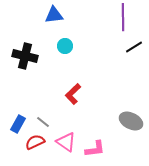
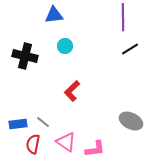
black line: moved 4 px left, 2 px down
red L-shape: moved 1 px left, 3 px up
blue rectangle: rotated 54 degrees clockwise
red semicircle: moved 2 px left, 2 px down; rotated 54 degrees counterclockwise
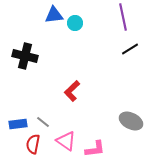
purple line: rotated 12 degrees counterclockwise
cyan circle: moved 10 px right, 23 px up
pink triangle: moved 1 px up
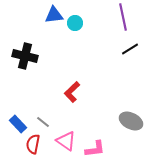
red L-shape: moved 1 px down
blue rectangle: rotated 54 degrees clockwise
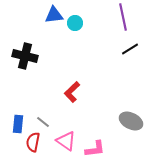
blue rectangle: rotated 48 degrees clockwise
red semicircle: moved 2 px up
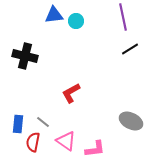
cyan circle: moved 1 px right, 2 px up
red L-shape: moved 1 px left, 1 px down; rotated 15 degrees clockwise
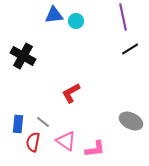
black cross: moved 2 px left; rotated 15 degrees clockwise
